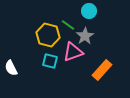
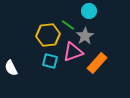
yellow hexagon: rotated 20 degrees counterclockwise
orange rectangle: moved 5 px left, 7 px up
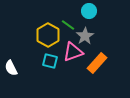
yellow hexagon: rotated 25 degrees counterclockwise
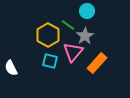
cyan circle: moved 2 px left
pink triangle: rotated 30 degrees counterclockwise
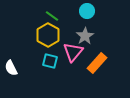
green line: moved 16 px left, 9 px up
